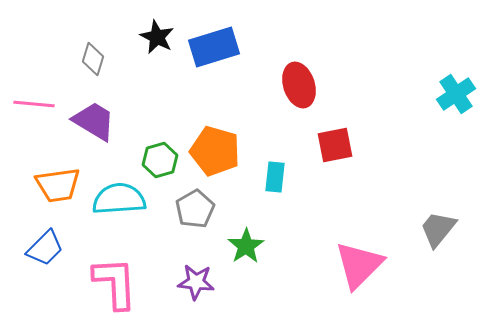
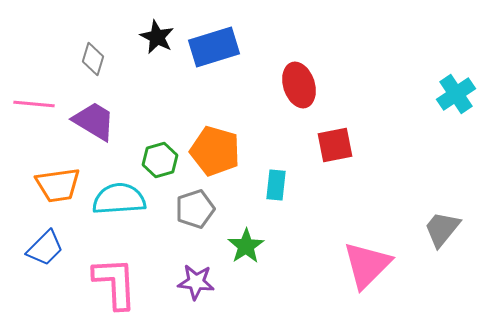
cyan rectangle: moved 1 px right, 8 px down
gray pentagon: rotated 12 degrees clockwise
gray trapezoid: moved 4 px right
pink triangle: moved 8 px right
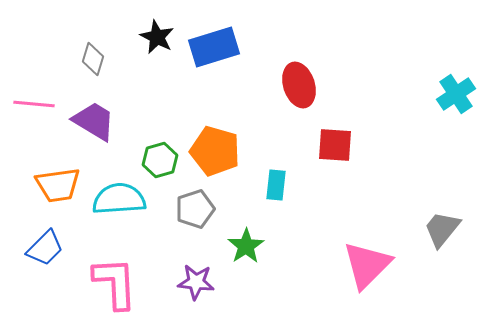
red square: rotated 15 degrees clockwise
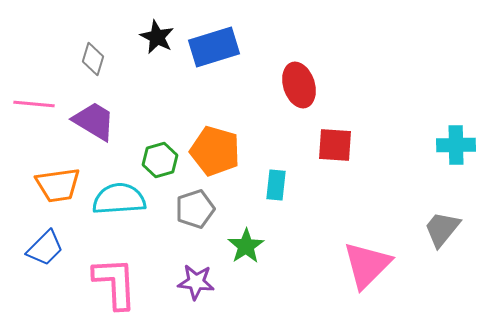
cyan cross: moved 51 px down; rotated 33 degrees clockwise
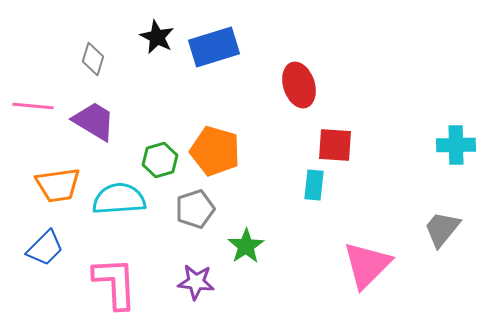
pink line: moved 1 px left, 2 px down
cyan rectangle: moved 38 px right
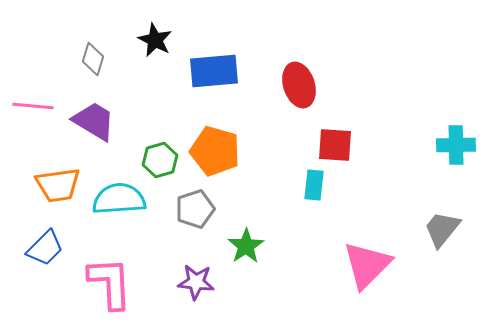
black star: moved 2 px left, 3 px down
blue rectangle: moved 24 px down; rotated 12 degrees clockwise
pink L-shape: moved 5 px left
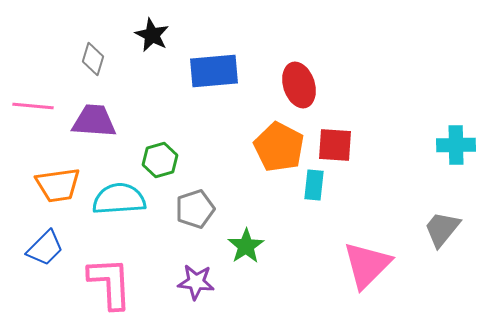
black star: moved 3 px left, 5 px up
purple trapezoid: rotated 27 degrees counterclockwise
orange pentagon: moved 64 px right, 4 px up; rotated 12 degrees clockwise
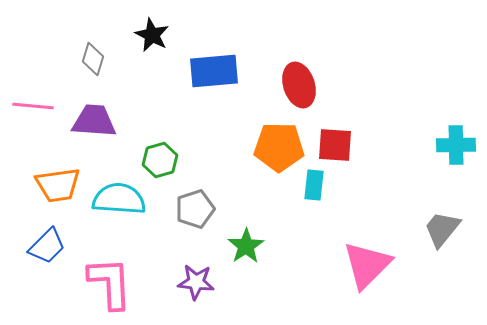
orange pentagon: rotated 27 degrees counterclockwise
cyan semicircle: rotated 8 degrees clockwise
blue trapezoid: moved 2 px right, 2 px up
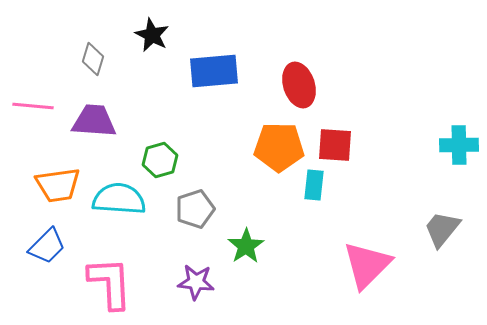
cyan cross: moved 3 px right
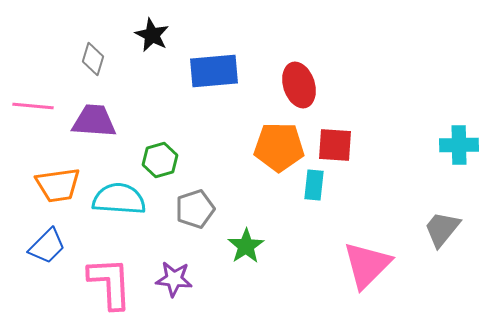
purple star: moved 22 px left, 3 px up
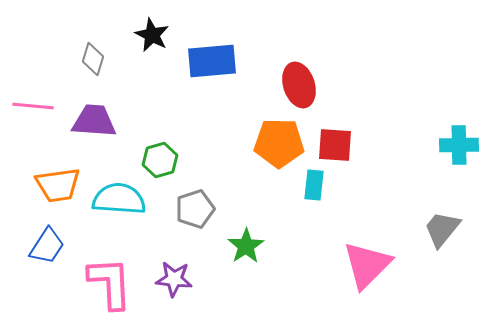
blue rectangle: moved 2 px left, 10 px up
orange pentagon: moved 4 px up
blue trapezoid: rotated 12 degrees counterclockwise
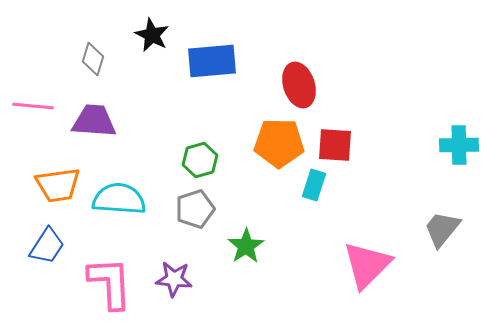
green hexagon: moved 40 px right
cyan rectangle: rotated 12 degrees clockwise
